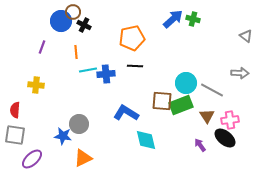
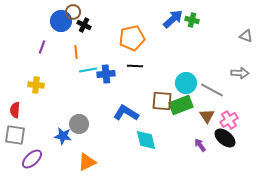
green cross: moved 1 px left, 1 px down
gray triangle: rotated 16 degrees counterclockwise
pink cross: moved 1 px left; rotated 24 degrees counterclockwise
orange triangle: moved 4 px right, 4 px down
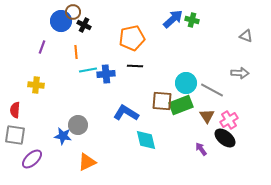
gray circle: moved 1 px left, 1 px down
purple arrow: moved 1 px right, 4 px down
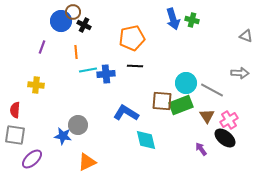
blue arrow: rotated 115 degrees clockwise
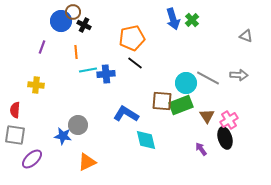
green cross: rotated 32 degrees clockwise
black line: moved 3 px up; rotated 35 degrees clockwise
gray arrow: moved 1 px left, 2 px down
gray line: moved 4 px left, 12 px up
blue L-shape: moved 1 px down
black ellipse: rotated 35 degrees clockwise
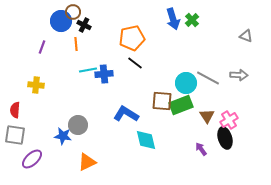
orange line: moved 8 px up
blue cross: moved 2 px left
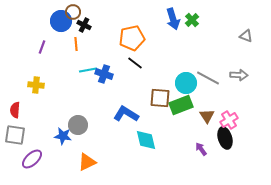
blue cross: rotated 24 degrees clockwise
brown square: moved 2 px left, 3 px up
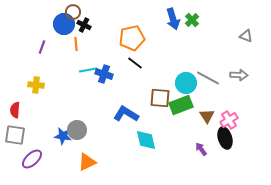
blue circle: moved 3 px right, 3 px down
gray circle: moved 1 px left, 5 px down
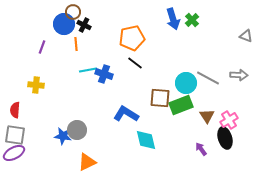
purple ellipse: moved 18 px left, 6 px up; rotated 15 degrees clockwise
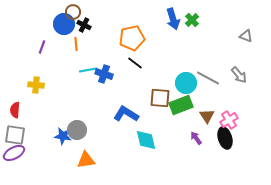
gray arrow: rotated 48 degrees clockwise
purple arrow: moved 5 px left, 11 px up
orange triangle: moved 1 px left, 2 px up; rotated 18 degrees clockwise
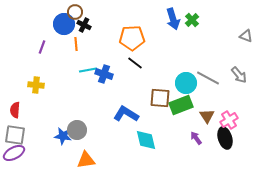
brown circle: moved 2 px right
orange pentagon: rotated 10 degrees clockwise
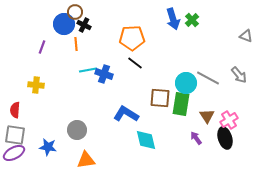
green rectangle: moved 1 px up; rotated 60 degrees counterclockwise
blue star: moved 15 px left, 11 px down
